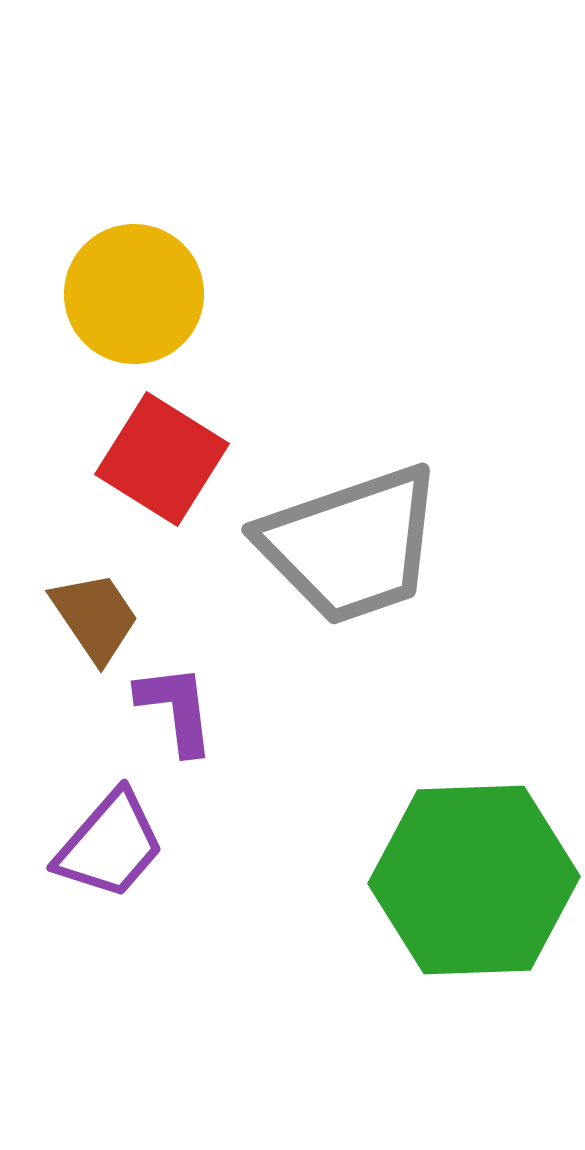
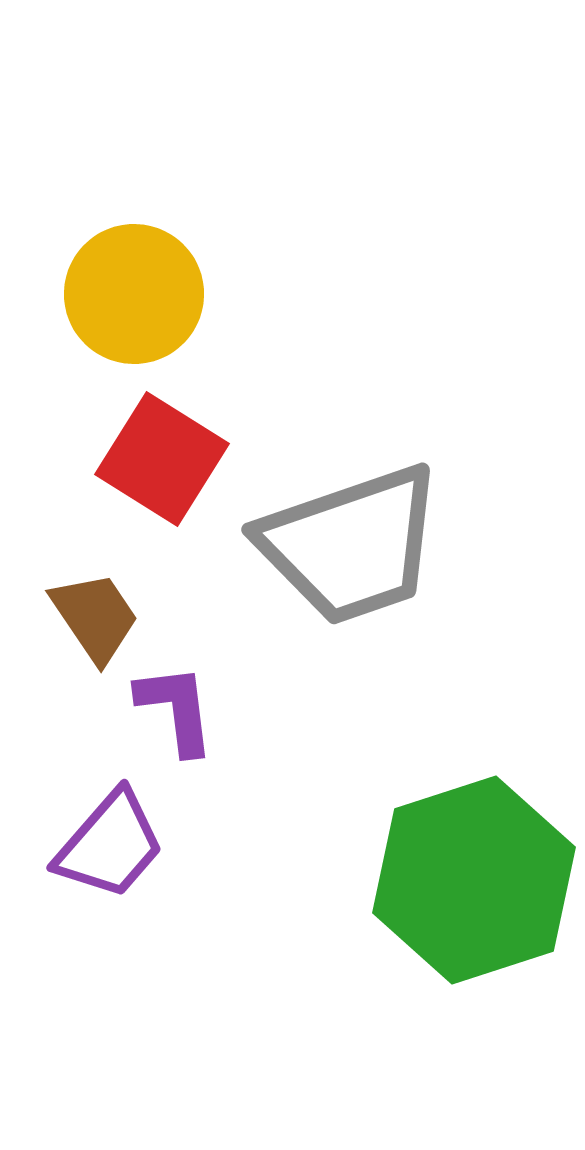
green hexagon: rotated 16 degrees counterclockwise
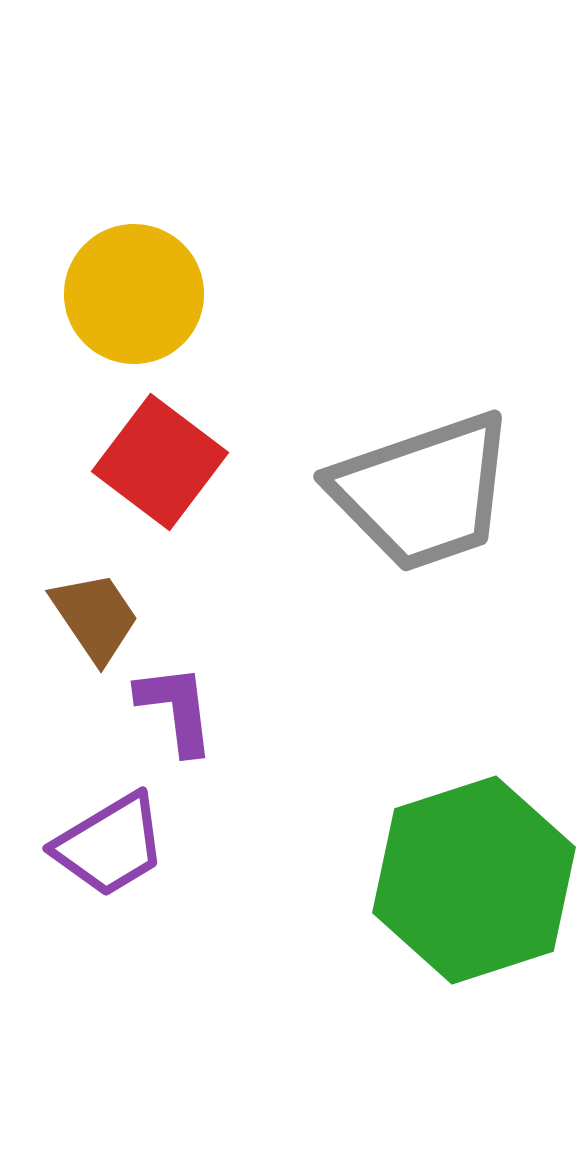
red square: moved 2 px left, 3 px down; rotated 5 degrees clockwise
gray trapezoid: moved 72 px right, 53 px up
purple trapezoid: rotated 18 degrees clockwise
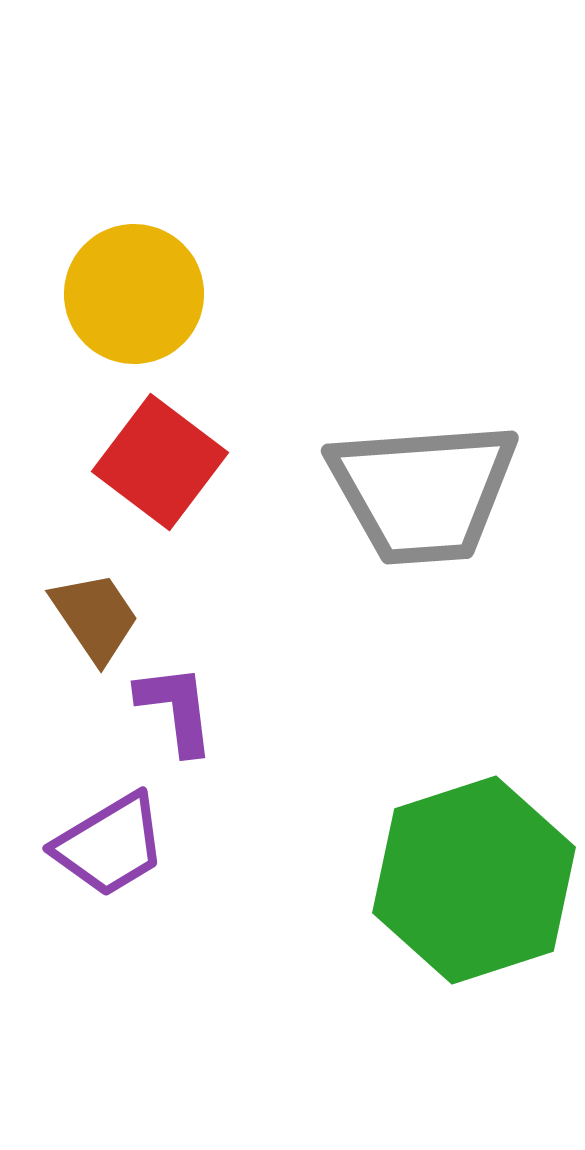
gray trapezoid: rotated 15 degrees clockwise
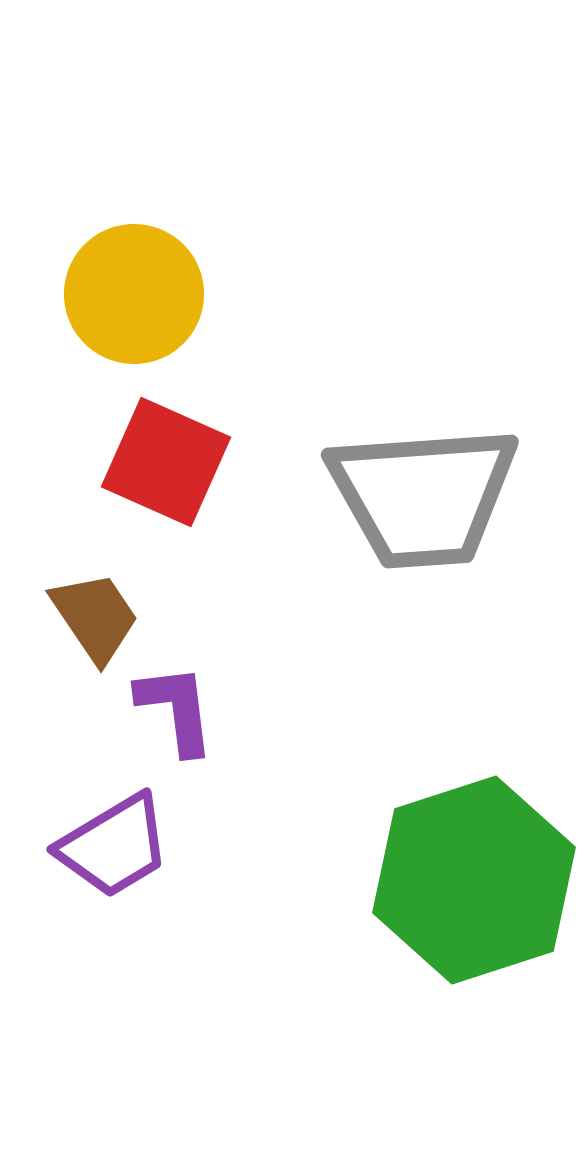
red square: moved 6 px right; rotated 13 degrees counterclockwise
gray trapezoid: moved 4 px down
purple trapezoid: moved 4 px right, 1 px down
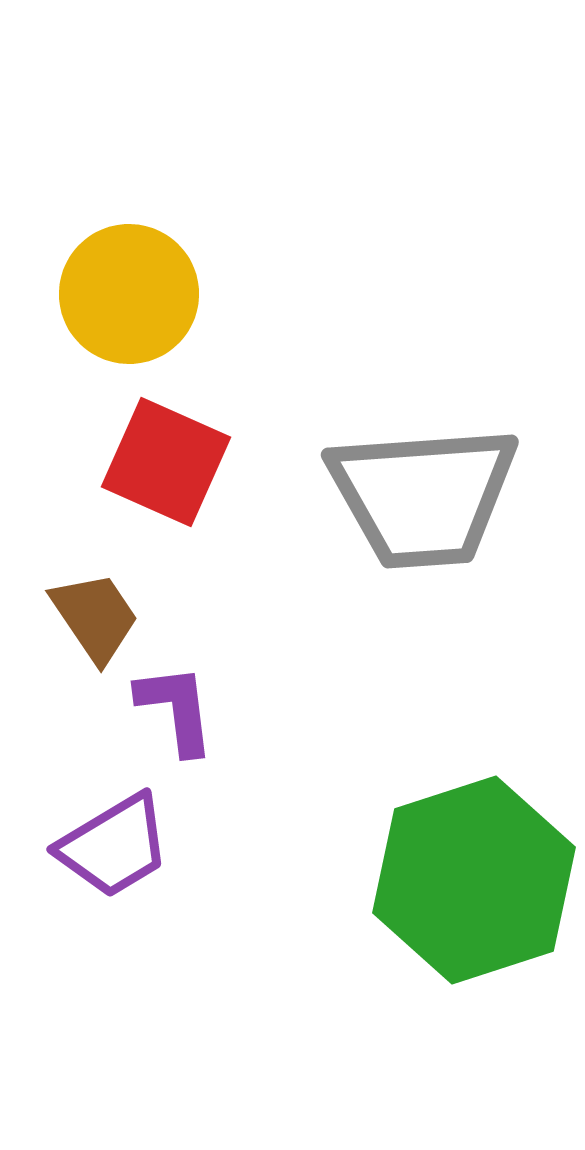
yellow circle: moved 5 px left
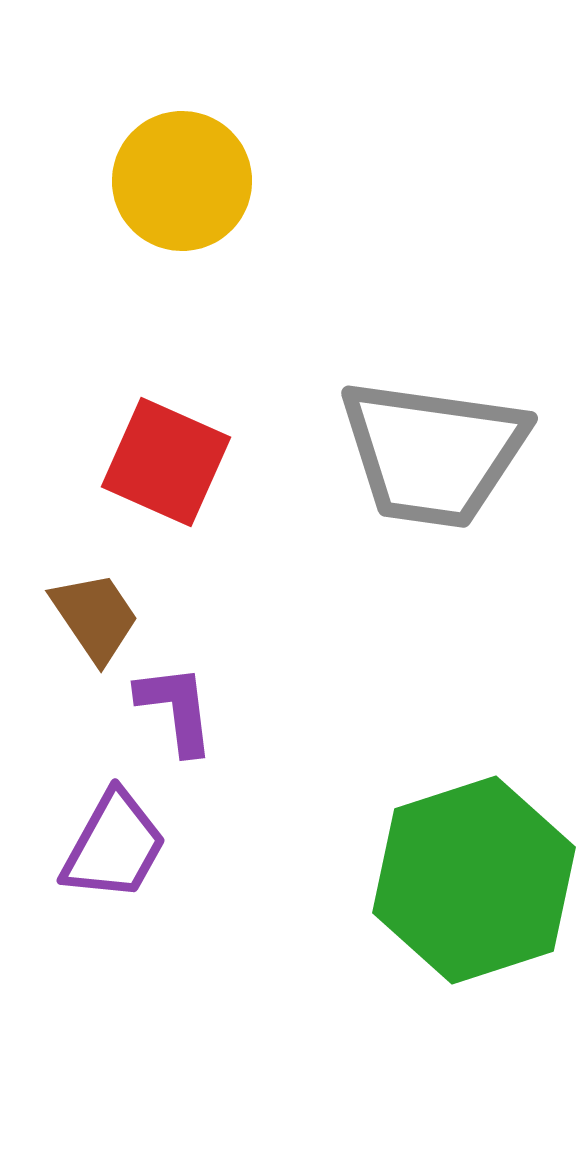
yellow circle: moved 53 px right, 113 px up
gray trapezoid: moved 10 px right, 43 px up; rotated 12 degrees clockwise
purple trapezoid: rotated 30 degrees counterclockwise
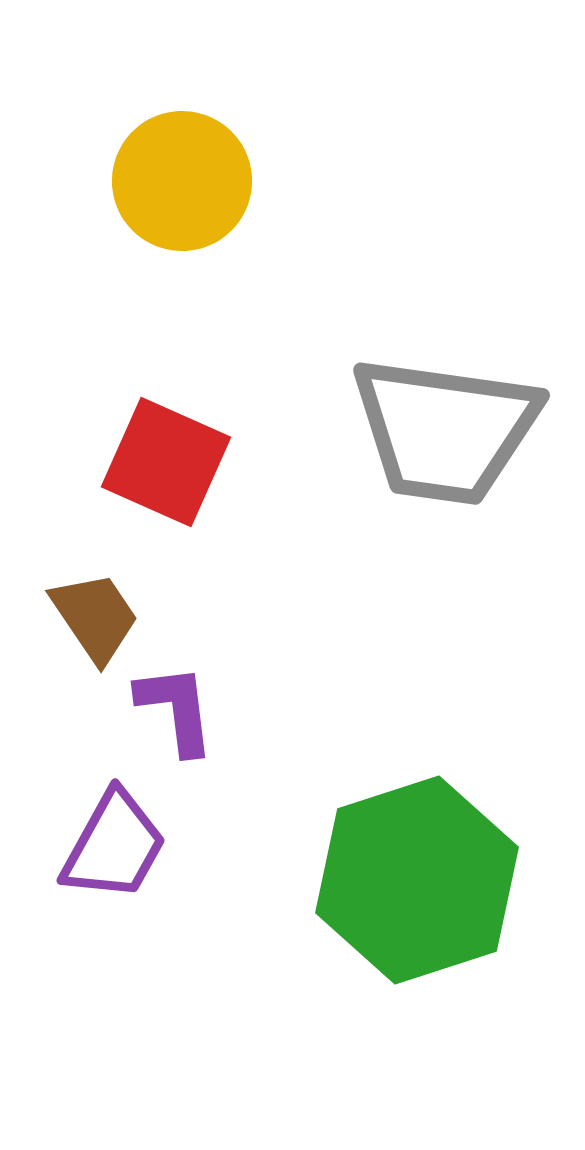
gray trapezoid: moved 12 px right, 23 px up
green hexagon: moved 57 px left
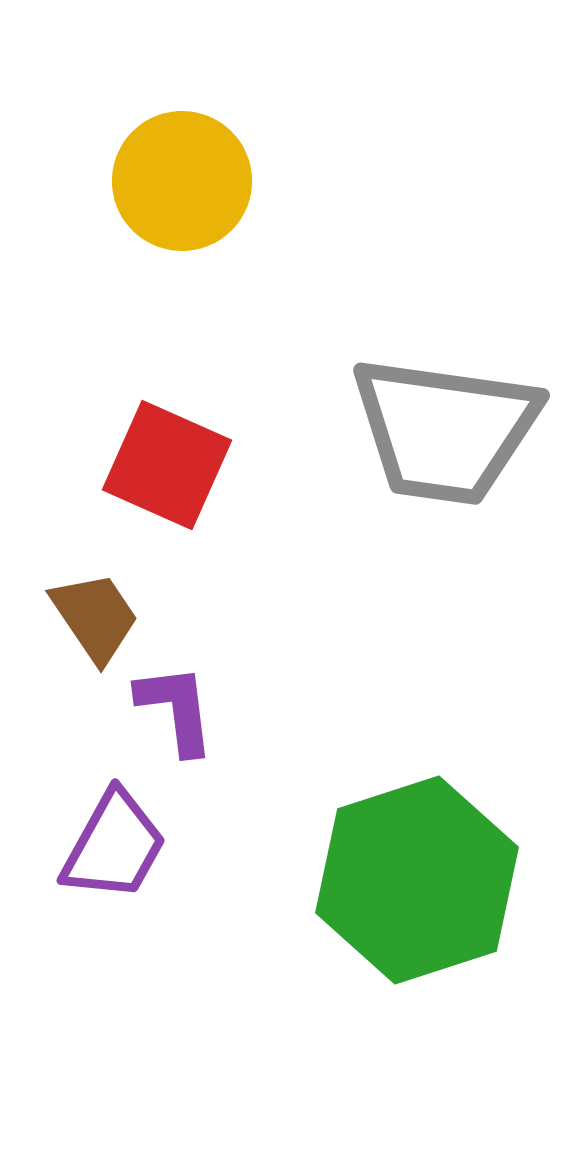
red square: moved 1 px right, 3 px down
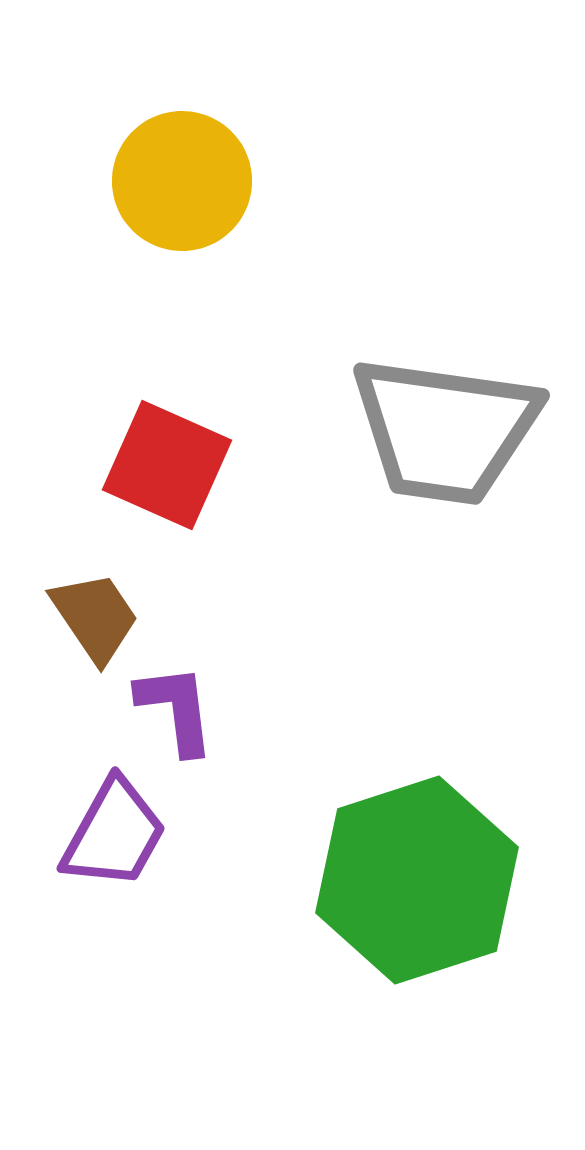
purple trapezoid: moved 12 px up
